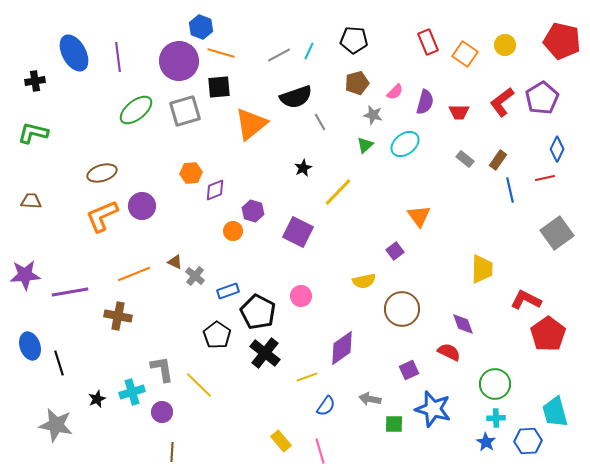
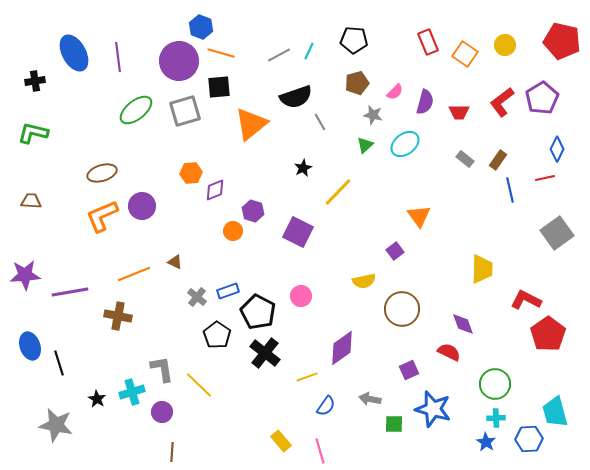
gray cross at (195, 276): moved 2 px right, 21 px down
black star at (97, 399): rotated 18 degrees counterclockwise
blue hexagon at (528, 441): moved 1 px right, 2 px up
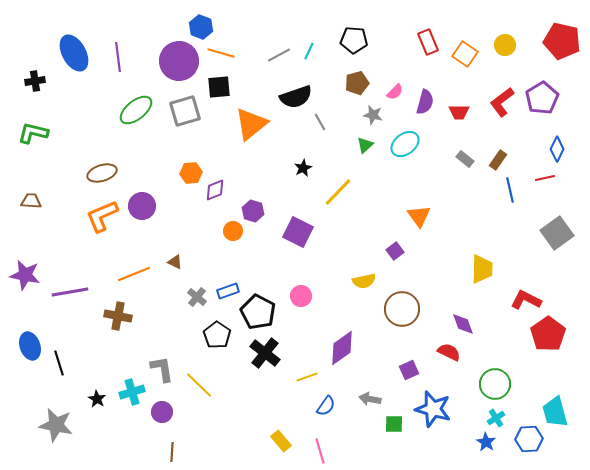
purple star at (25, 275): rotated 16 degrees clockwise
cyan cross at (496, 418): rotated 30 degrees counterclockwise
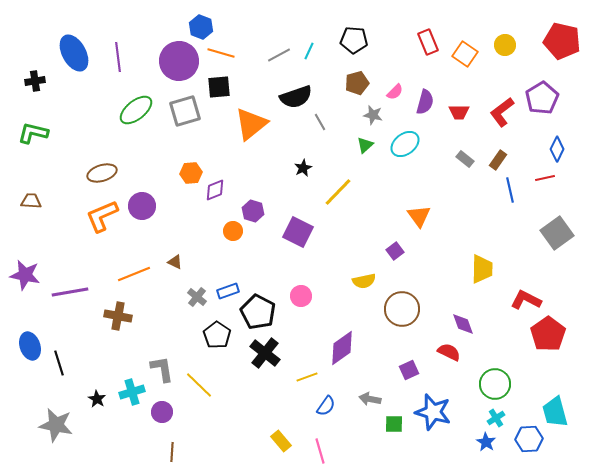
red L-shape at (502, 102): moved 10 px down
blue star at (433, 409): moved 3 px down
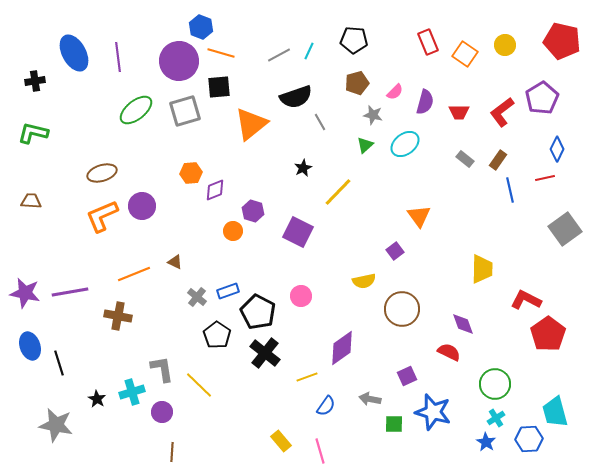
gray square at (557, 233): moved 8 px right, 4 px up
purple star at (25, 275): moved 18 px down
purple square at (409, 370): moved 2 px left, 6 px down
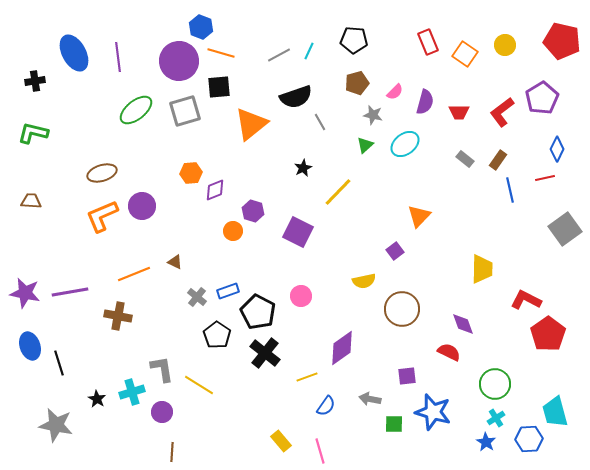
orange triangle at (419, 216): rotated 20 degrees clockwise
purple square at (407, 376): rotated 18 degrees clockwise
yellow line at (199, 385): rotated 12 degrees counterclockwise
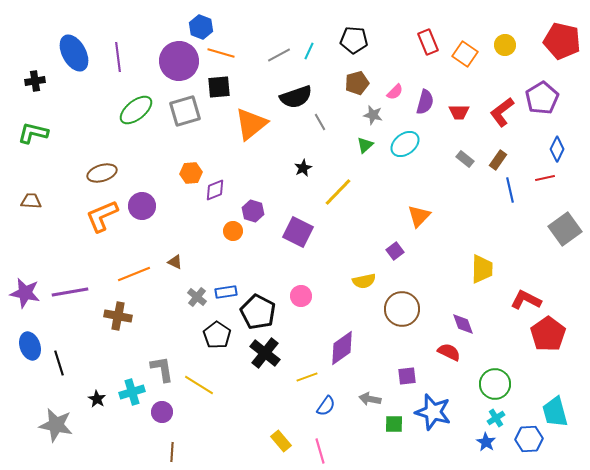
blue rectangle at (228, 291): moved 2 px left, 1 px down; rotated 10 degrees clockwise
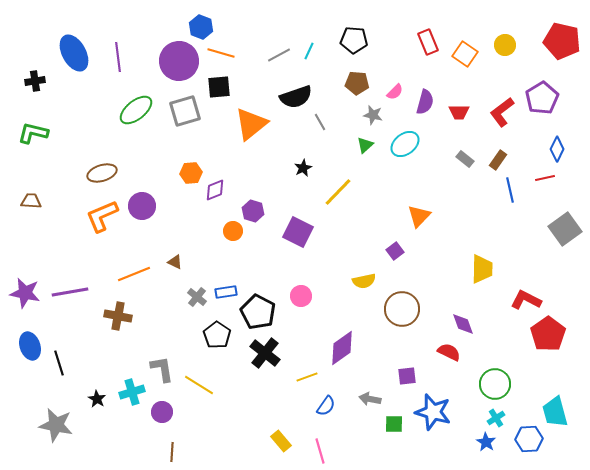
brown pentagon at (357, 83): rotated 20 degrees clockwise
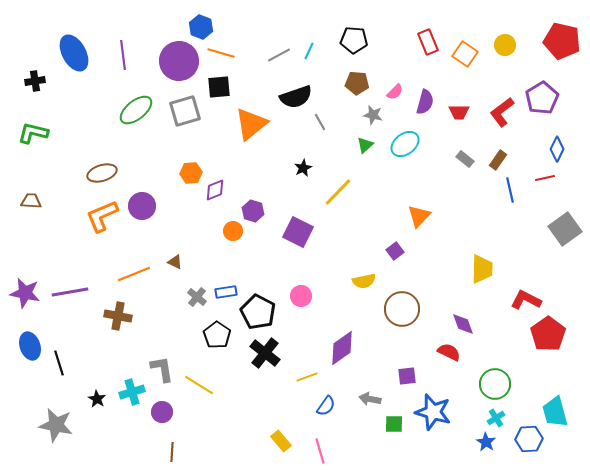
purple line at (118, 57): moved 5 px right, 2 px up
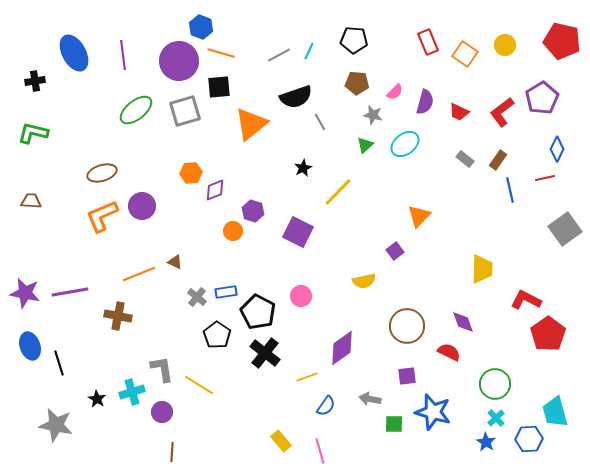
red trapezoid at (459, 112): rotated 25 degrees clockwise
orange line at (134, 274): moved 5 px right
brown circle at (402, 309): moved 5 px right, 17 px down
purple diamond at (463, 324): moved 2 px up
cyan cross at (496, 418): rotated 12 degrees counterclockwise
